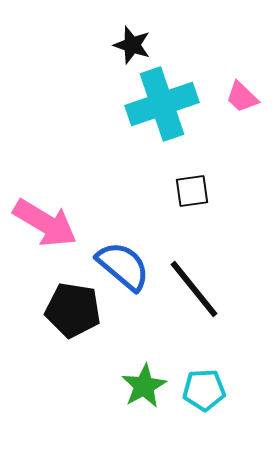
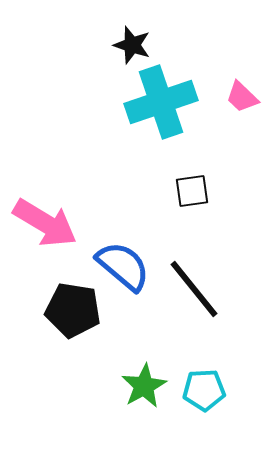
cyan cross: moved 1 px left, 2 px up
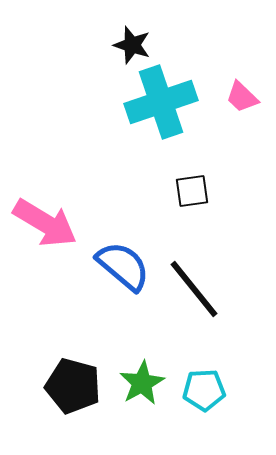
black pentagon: moved 76 px down; rotated 6 degrees clockwise
green star: moved 2 px left, 3 px up
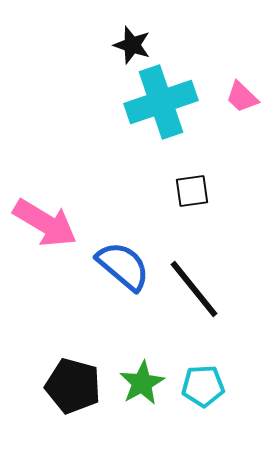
cyan pentagon: moved 1 px left, 4 px up
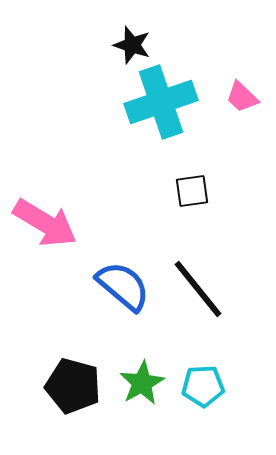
blue semicircle: moved 20 px down
black line: moved 4 px right
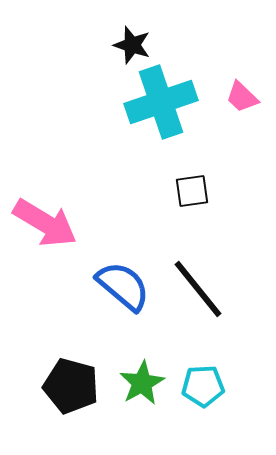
black pentagon: moved 2 px left
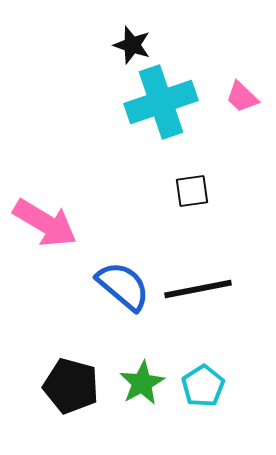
black line: rotated 62 degrees counterclockwise
cyan pentagon: rotated 30 degrees counterclockwise
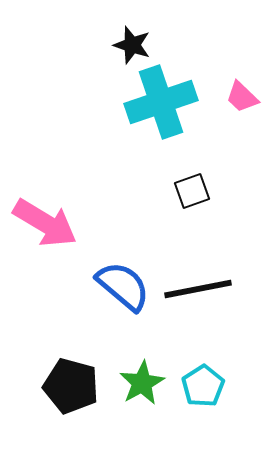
black square: rotated 12 degrees counterclockwise
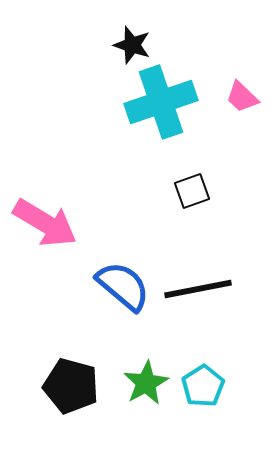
green star: moved 4 px right
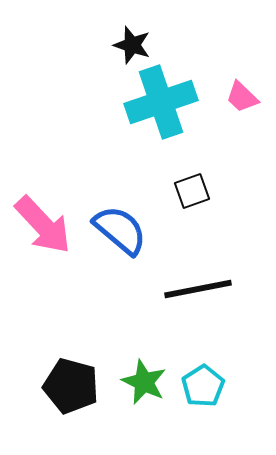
pink arrow: moved 2 px left, 2 px down; rotated 16 degrees clockwise
blue semicircle: moved 3 px left, 56 px up
green star: moved 2 px left, 1 px up; rotated 18 degrees counterclockwise
